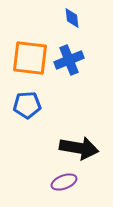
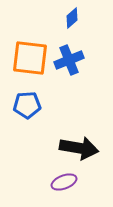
blue diamond: rotated 55 degrees clockwise
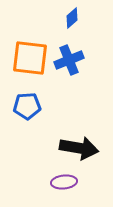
blue pentagon: moved 1 px down
purple ellipse: rotated 15 degrees clockwise
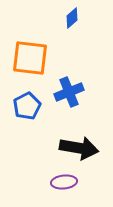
blue cross: moved 32 px down
blue pentagon: rotated 24 degrees counterclockwise
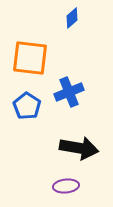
blue pentagon: rotated 12 degrees counterclockwise
purple ellipse: moved 2 px right, 4 px down
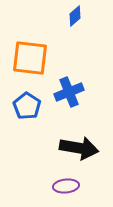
blue diamond: moved 3 px right, 2 px up
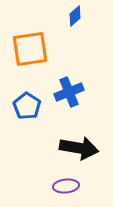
orange square: moved 9 px up; rotated 15 degrees counterclockwise
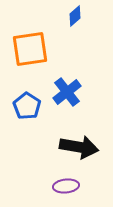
blue cross: moved 2 px left; rotated 16 degrees counterclockwise
black arrow: moved 1 px up
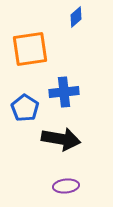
blue diamond: moved 1 px right, 1 px down
blue cross: moved 3 px left; rotated 32 degrees clockwise
blue pentagon: moved 2 px left, 2 px down
black arrow: moved 18 px left, 8 px up
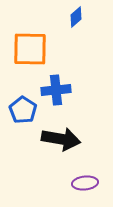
orange square: rotated 9 degrees clockwise
blue cross: moved 8 px left, 2 px up
blue pentagon: moved 2 px left, 2 px down
purple ellipse: moved 19 px right, 3 px up
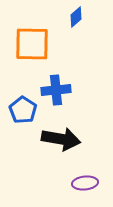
orange square: moved 2 px right, 5 px up
